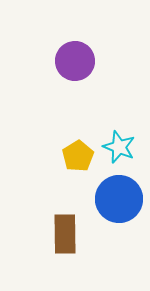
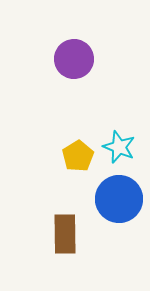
purple circle: moved 1 px left, 2 px up
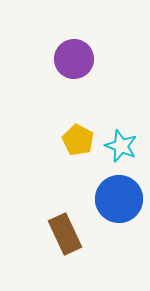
cyan star: moved 2 px right, 1 px up
yellow pentagon: moved 16 px up; rotated 12 degrees counterclockwise
brown rectangle: rotated 24 degrees counterclockwise
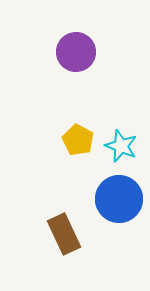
purple circle: moved 2 px right, 7 px up
brown rectangle: moved 1 px left
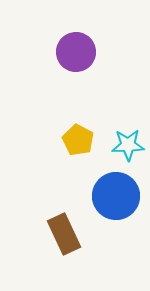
cyan star: moved 7 px right, 1 px up; rotated 24 degrees counterclockwise
blue circle: moved 3 px left, 3 px up
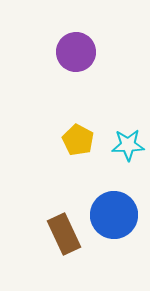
blue circle: moved 2 px left, 19 px down
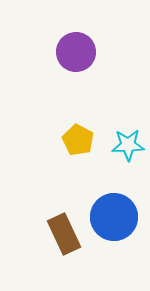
blue circle: moved 2 px down
